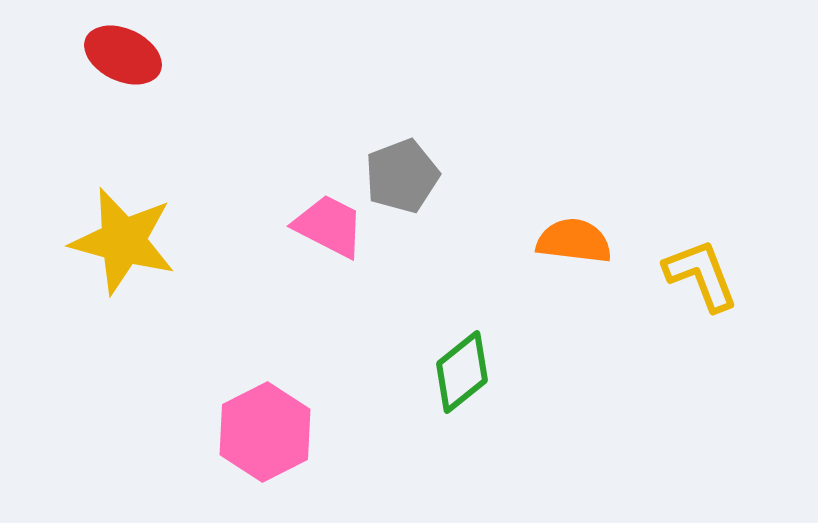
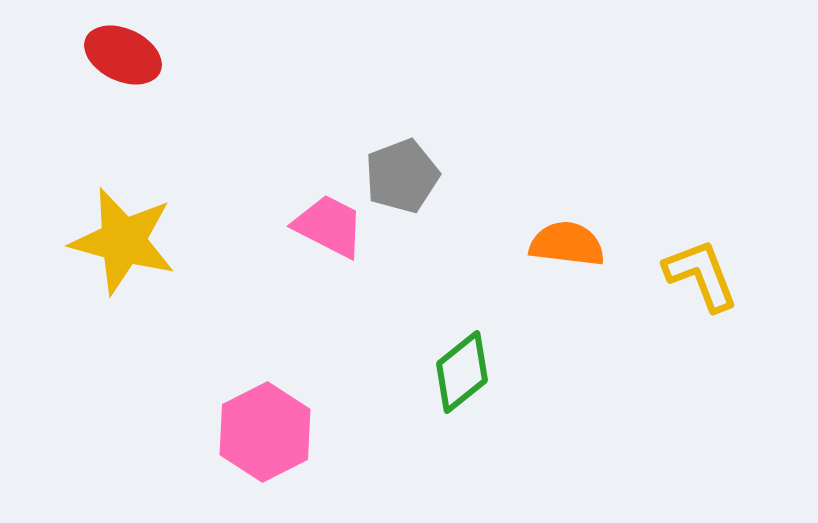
orange semicircle: moved 7 px left, 3 px down
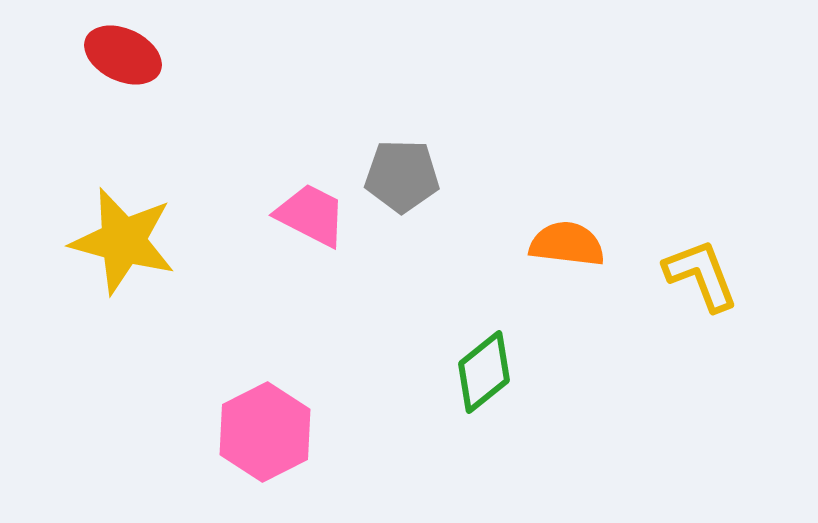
gray pentagon: rotated 22 degrees clockwise
pink trapezoid: moved 18 px left, 11 px up
green diamond: moved 22 px right
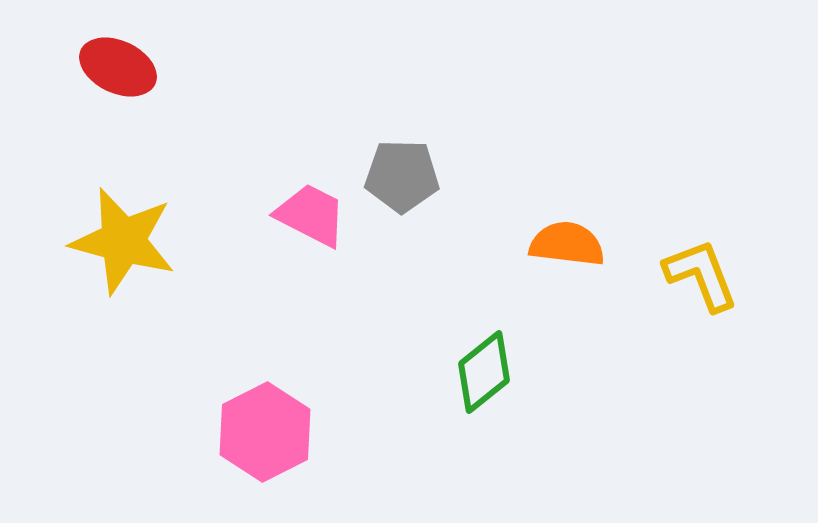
red ellipse: moved 5 px left, 12 px down
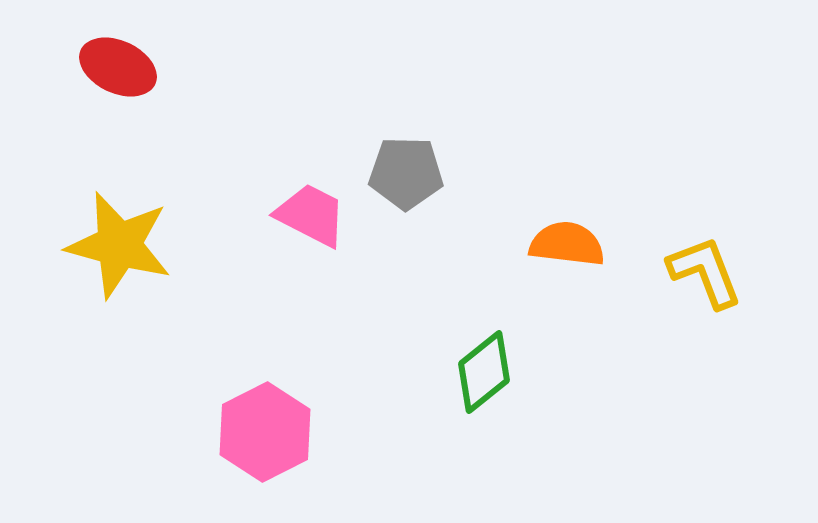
gray pentagon: moved 4 px right, 3 px up
yellow star: moved 4 px left, 4 px down
yellow L-shape: moved 4 px right, 3 px up
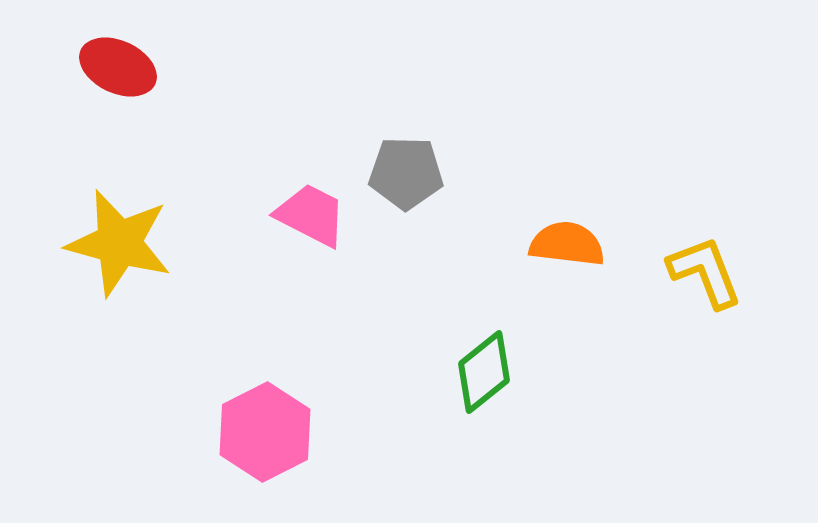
yellow star: moved 2 px up
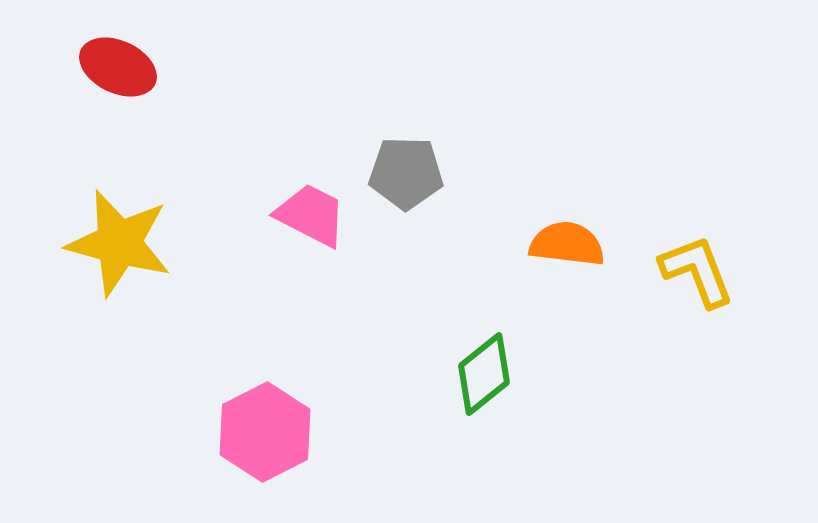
yellow L-shape: moved 8 px left, 1 px up
green diamond: moved 2 px down
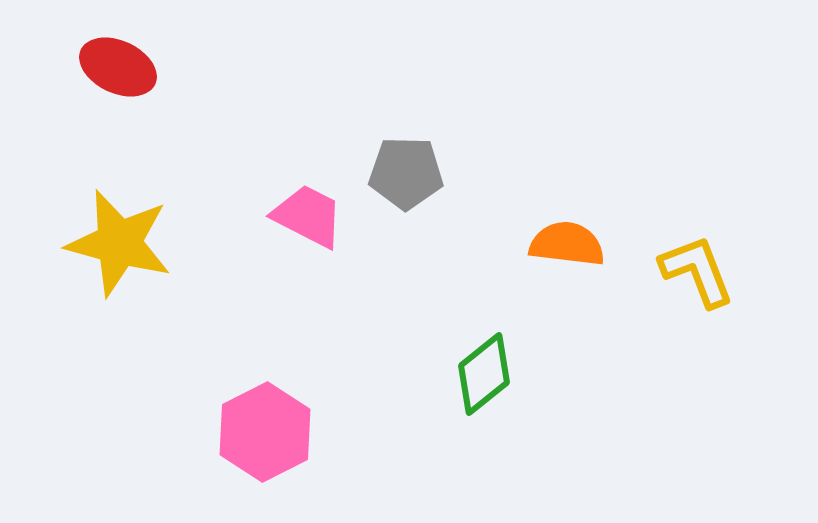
pink trapezoid: moved 3 px left, 1 px down
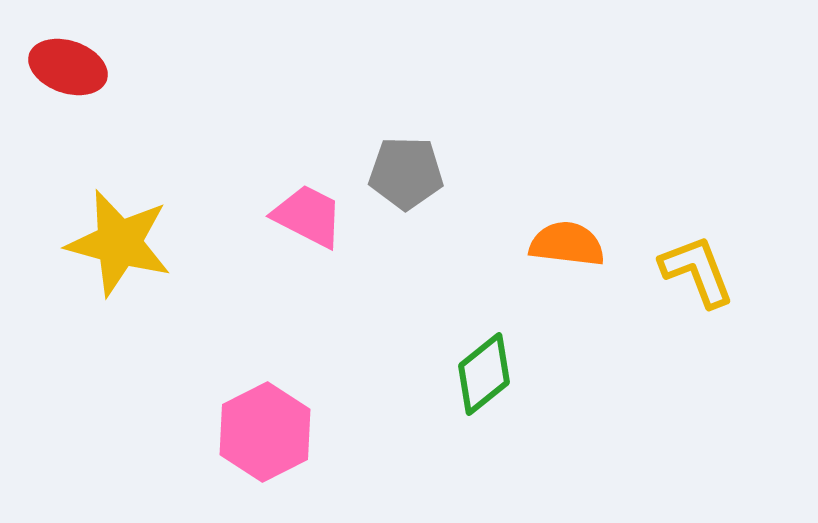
red ellipse: moved 50 px left; rotated 6 degrees counterclockwise
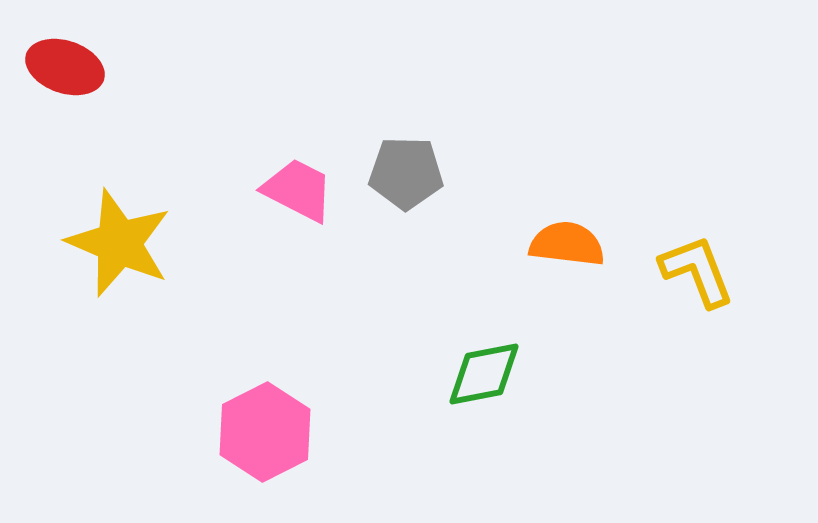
red ellipse: moved 3 px left
pink trapezoid: moved 10 px left, 26 px up
yellow star: rotated 8 degrees clockwise
green diamond: rotated 28 degrees clockwise
